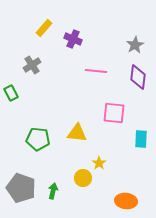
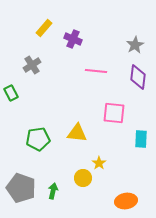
green pentagon: rotated 15 degrees counterclockwise
orange ellipse: rotated 15 degrees counterclockwise
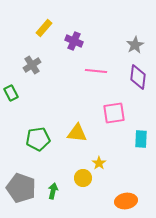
purple cross: moved 1 px right, 2 px down
pink square: rotated 15 degrees counterclockwise
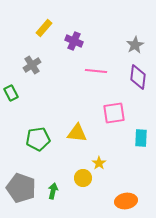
cyan rectangle: moved 1 px up
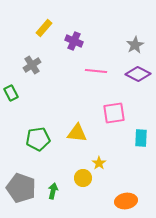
purple diamond: moved 3 px up; rotated 70 degrees counterclockwise
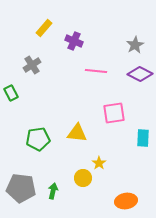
purple diamond: moved 2 px right
cyan rectangle: moved 2 px right
gray pentagon: rotated 12 degrees counterclockwise
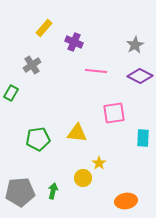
purple cross: moved 1 px down
purple diamond: moved 2 px down
green rectangle: rotated 56 degrees clockwise
gray pentagon: moved 1 px left, 4 px down; rotated 12 degrees counterclockwise
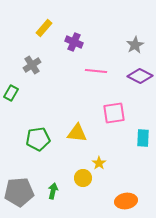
gray pentagon: moved 1 px left
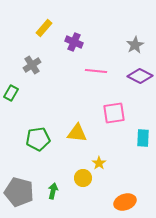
gray pentagon: rotated 20 degrees clockwise
orange ellipse: moved 1 px left, 1 px down; rotated 10 degrees counterclockwise
